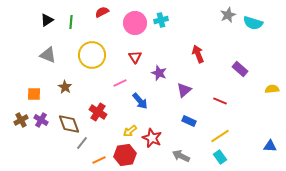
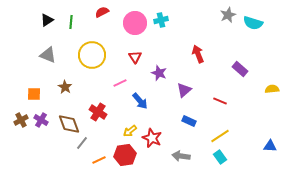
gray arrow: rotated 18 degrees counterclockwise
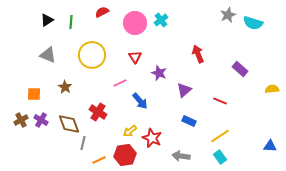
cyan cross: rotated 24 degrees counterclockwise
gray line: moved 1 px right; rotated 24 degrees counterclockwise
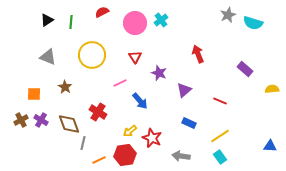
gray triangle: moved 2 px down
purple rectangle: moved 5 px right
blue rectangle: moved 2 px down
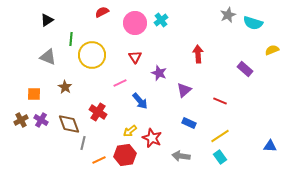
green line: moved 17 px down
red arrow: rotated 18 degrees clockwise
yellow semicircle: moved 39 px up; rotated 16 degrees counterclockwise
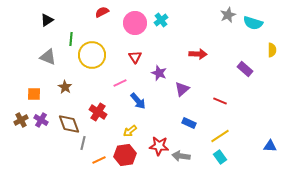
yellow semicircle: rotated 112 degrees clockwise
red arrow: rotated 96 degrees clockwise
purple triangle: moved 2 px left, 1 px up
blue arrow: moved 2 px left
red star: moved 7 px right, 8 px down; rotated 18 degrees counterclockwise
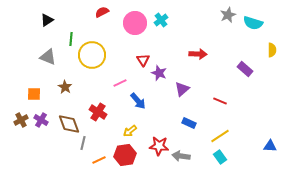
red triangle: moved 8 px right, 3 px down
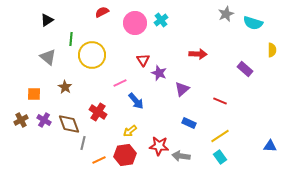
gray star: moved 2 px left, 1 px up
gray triangle: rotated 18 degrees clockwise
blue arrow: moved 2 px left
purple cross: moved 3 px right
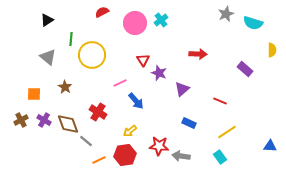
brown diamond: moved 1 px left
yellow line: moved 7 px right, 4 px up
gray line: moved 3 px right, 2 px up; rotated 64 degrees counterclockwise
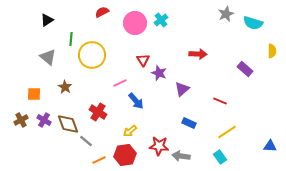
yellow semicircle: moved 1 px down
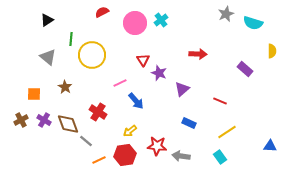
red star: moved 2 px left
